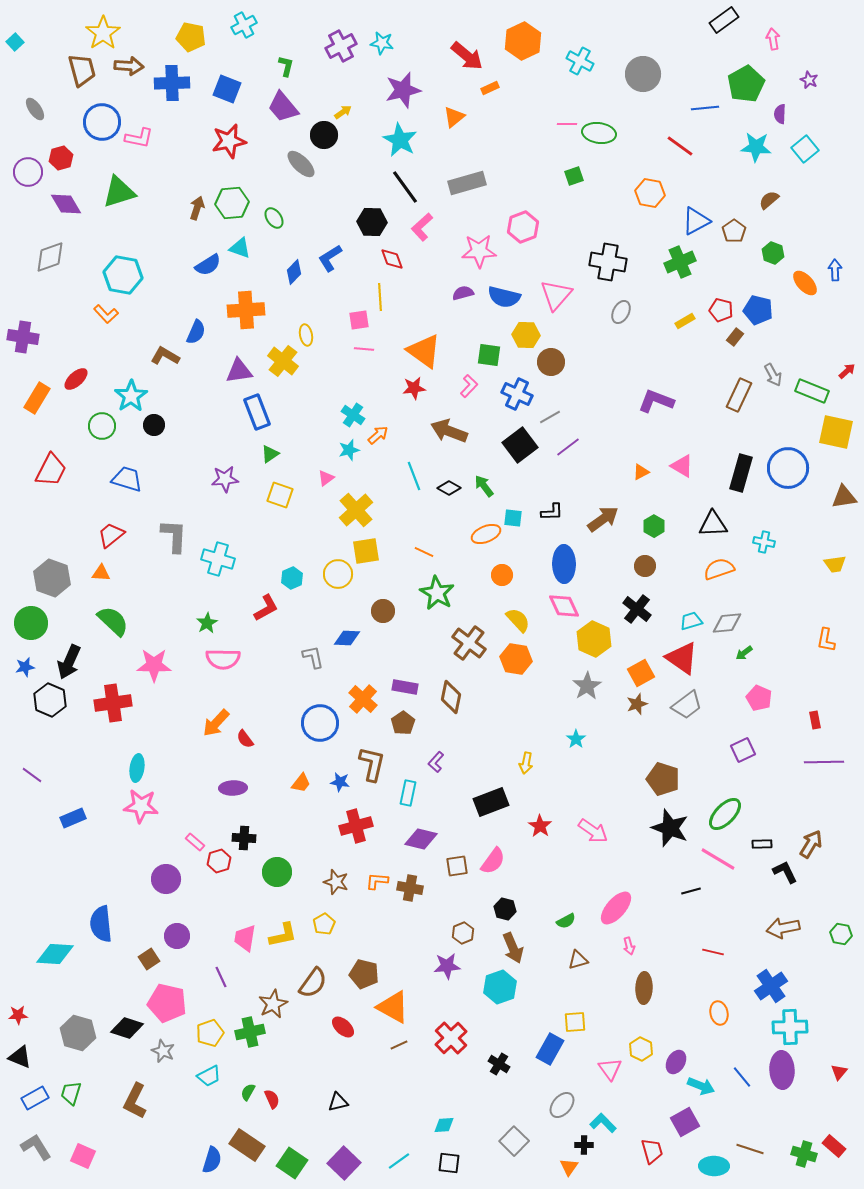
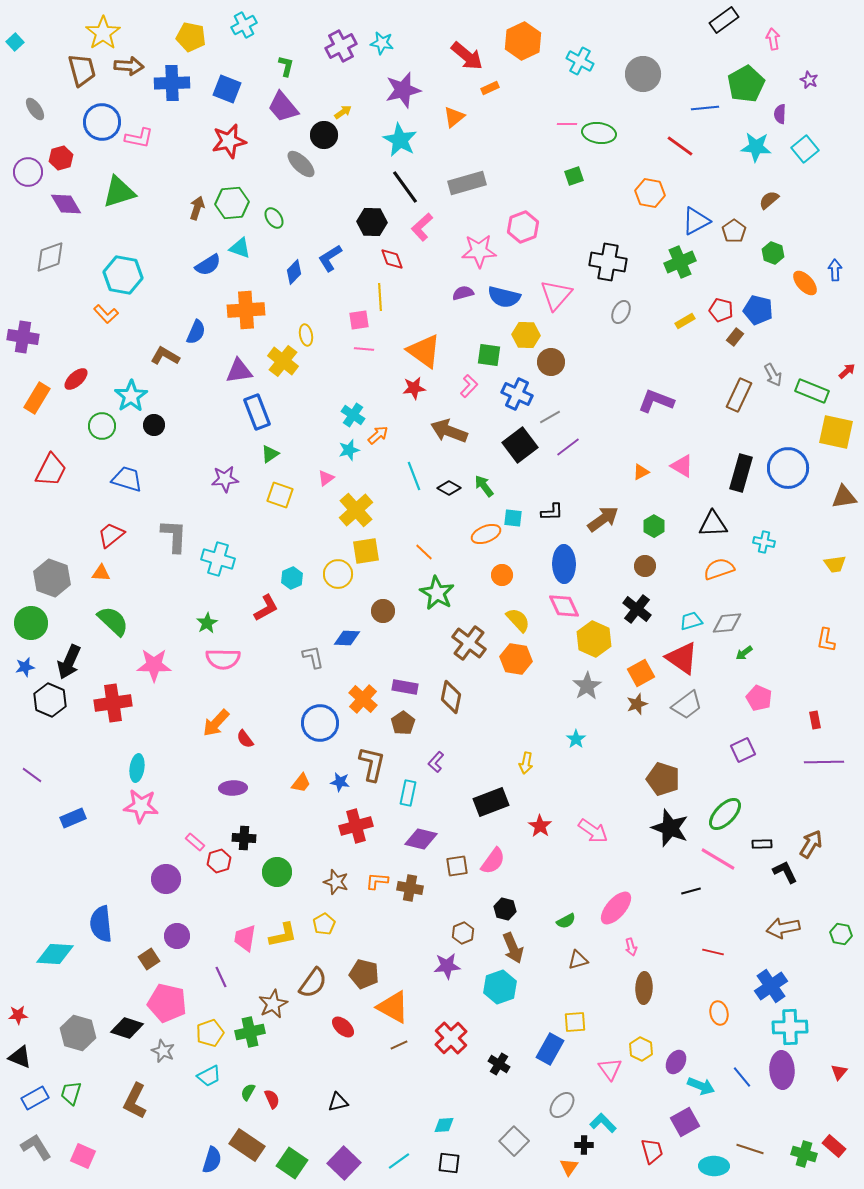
orange line at (424, 552): rotated 18 degrees clockwise
pink arrow at (629, 946): moved 2 px right, 1 px down
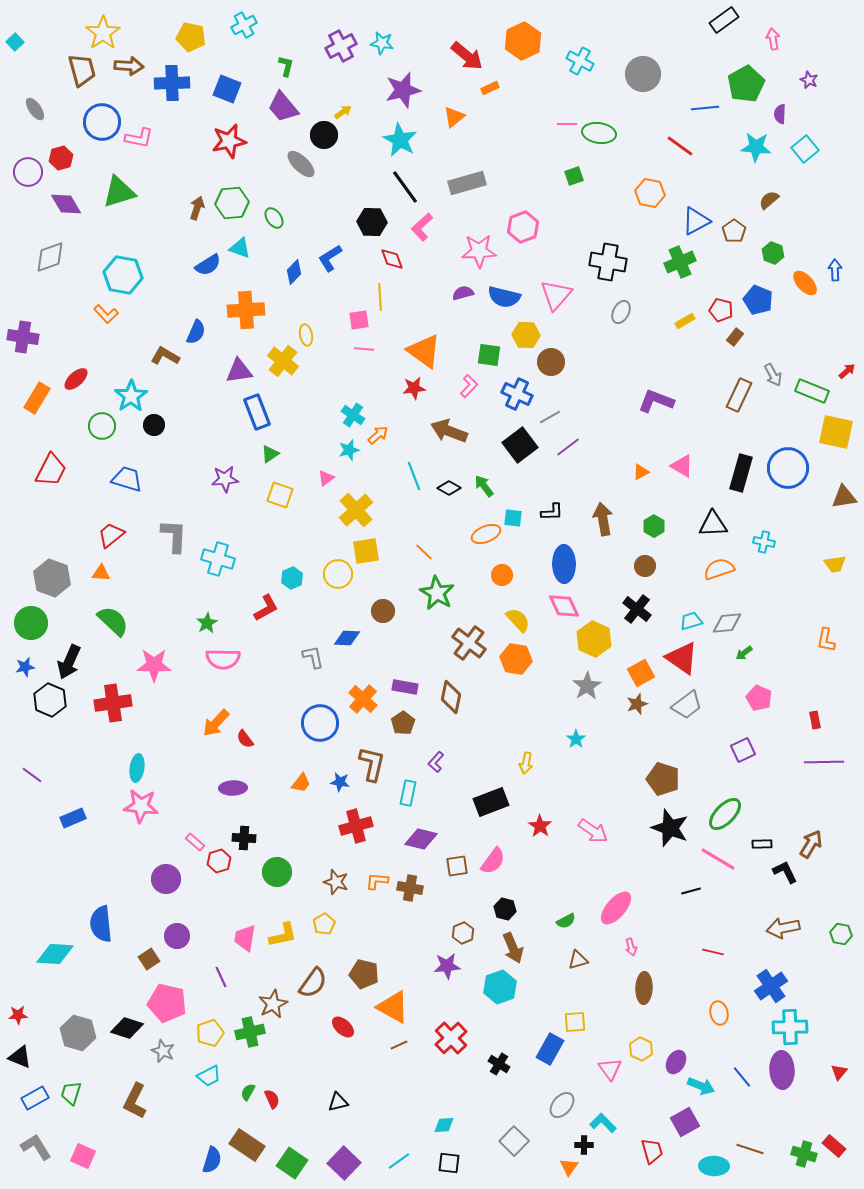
blue pentagon at (758, 310): moved 10 px up; rotated 8 degrees clockwise
brown arrow at (603, 519): rotated 64 degrees counterclockwise
